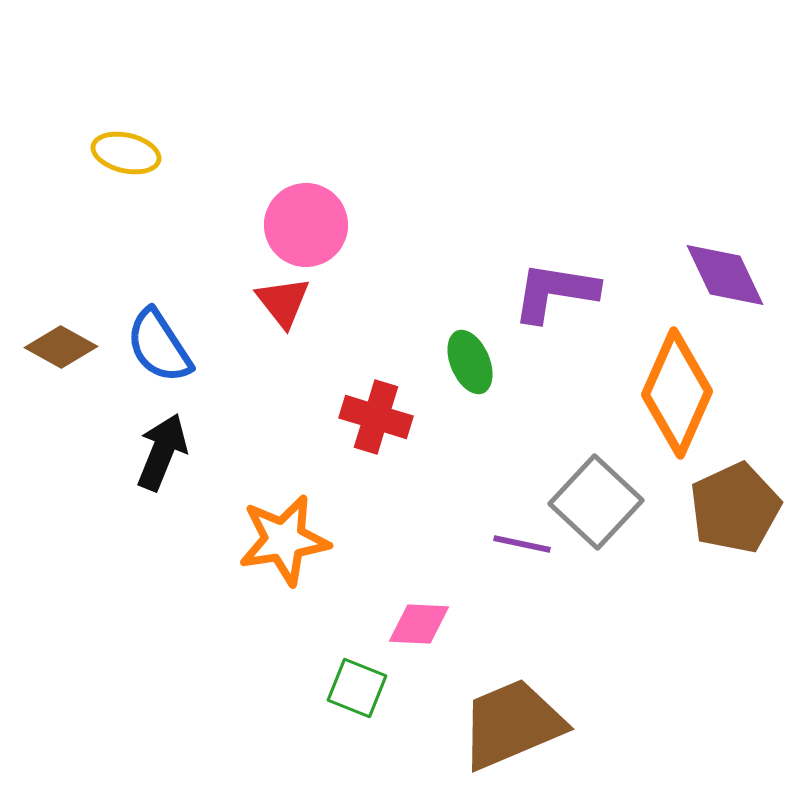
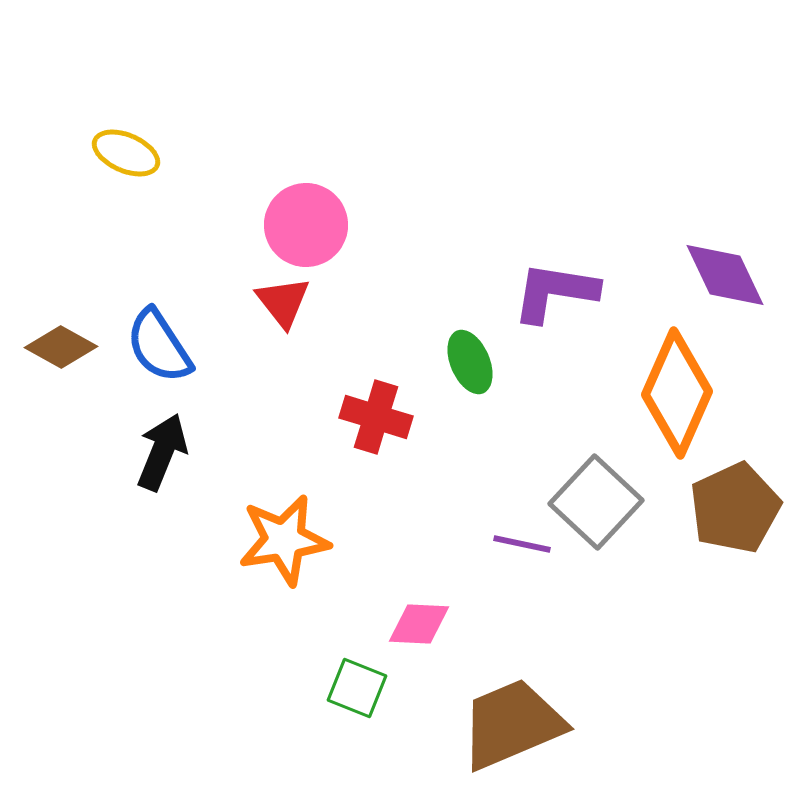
yellow ellipse: rotated 10 degrees clockwise
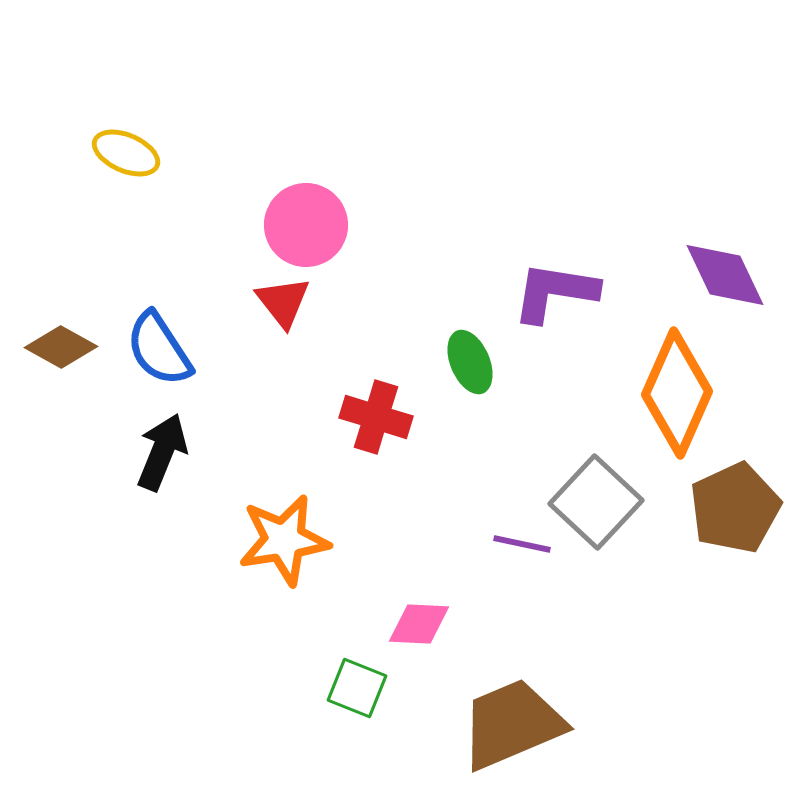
blue semicircle: moved 3 px down
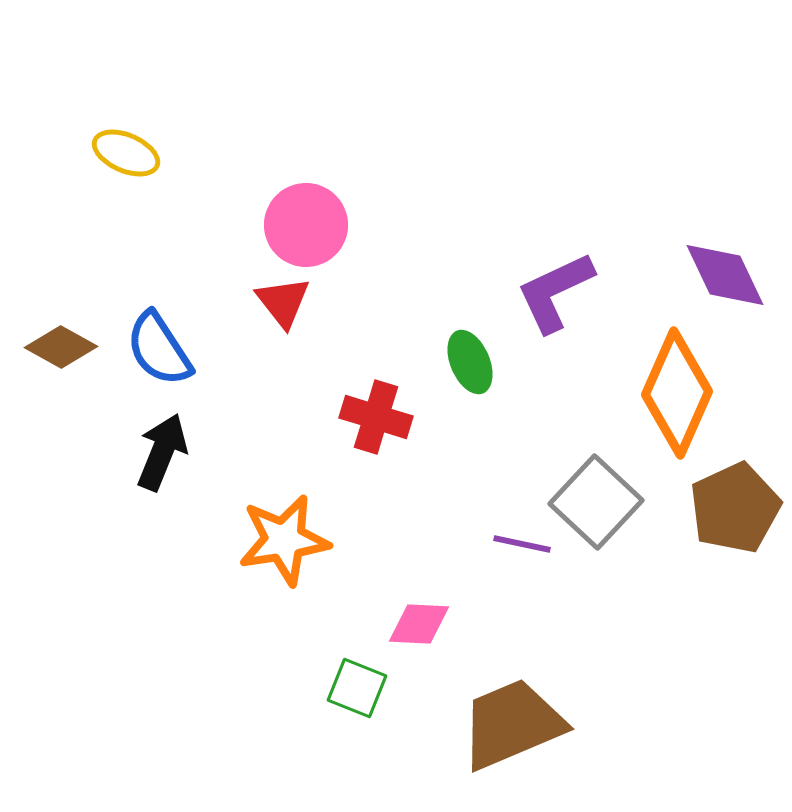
purple L-shape: rotated 34 degrees counterclockwise
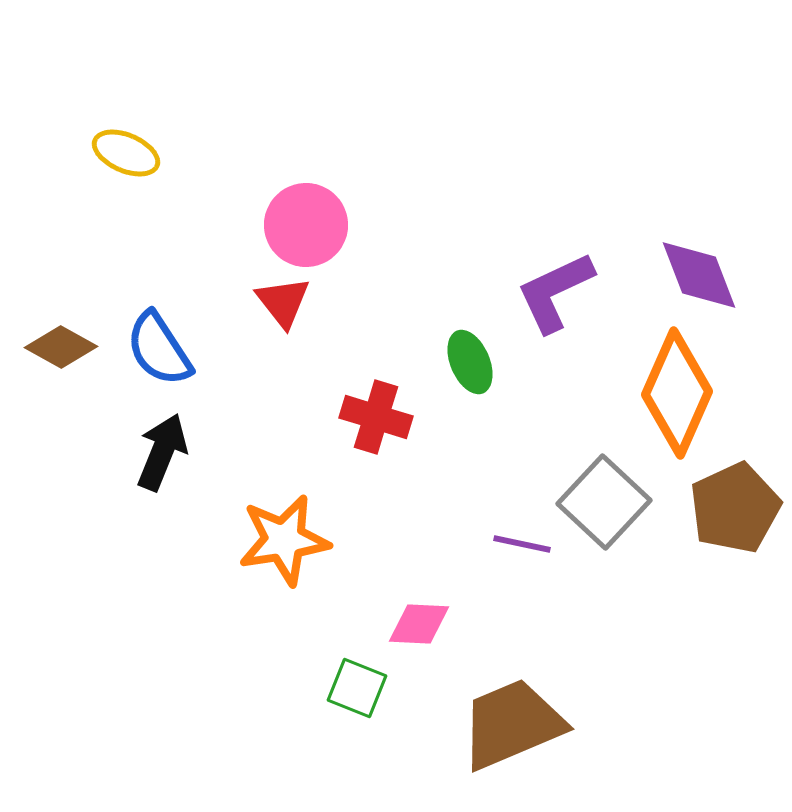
purple diamond: moved 26 px left; rotated 4 degrees clockwise
gray square: moved 8 px right
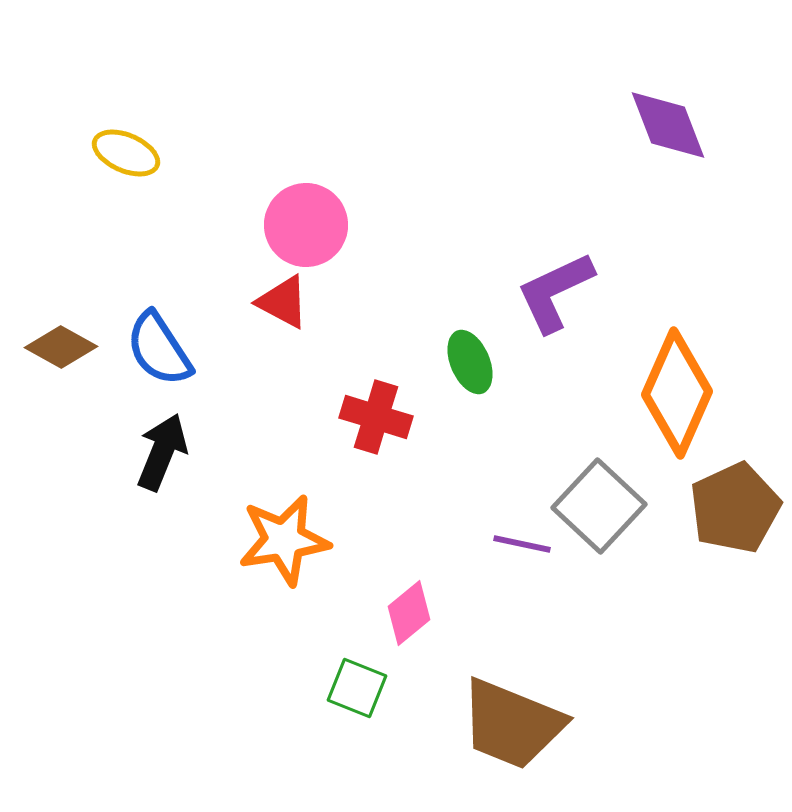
purple diamond: moved 31 px left, 150 px up
red triangle: rotated 24 degrees counterclockwise
gray square: moved 5 px left, 4 px down
pink diamond: moved 10 px left, 11 px up; rotated 42 degrees counterclockwise
brown trapezoid: rotated 135 degrees counterclockwise
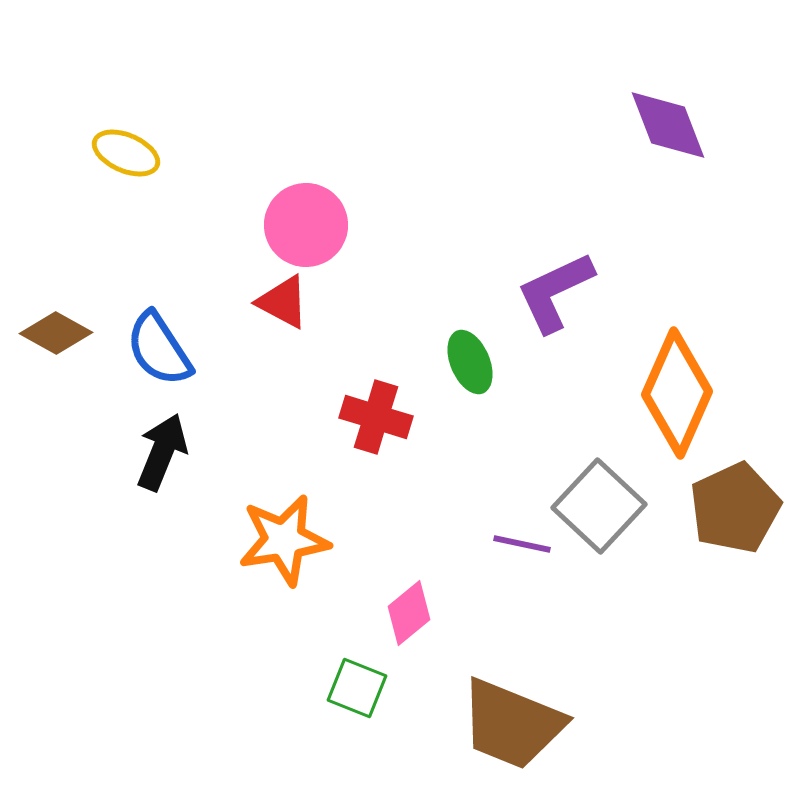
brown diamond: moved 5 px left, 14 px up
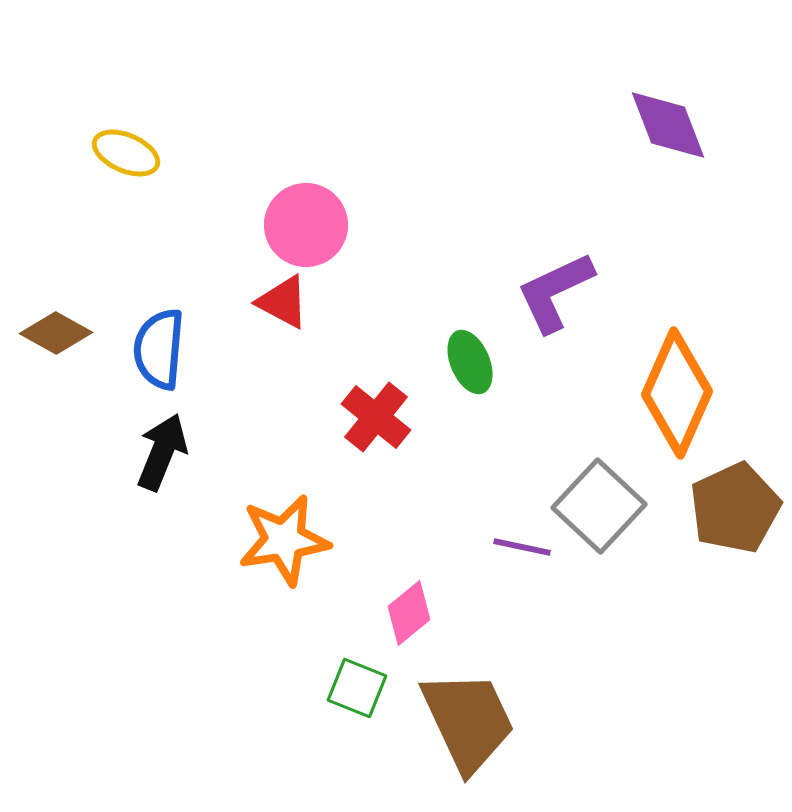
blue semicircle: rotated 38 degrees clockwise
red cross: rotated 22 degrees clockwise
purple line: moved 3 px down
brown trapezoid: moved 44 px left, 3 px up; rotated 137 degrees counterclockwise
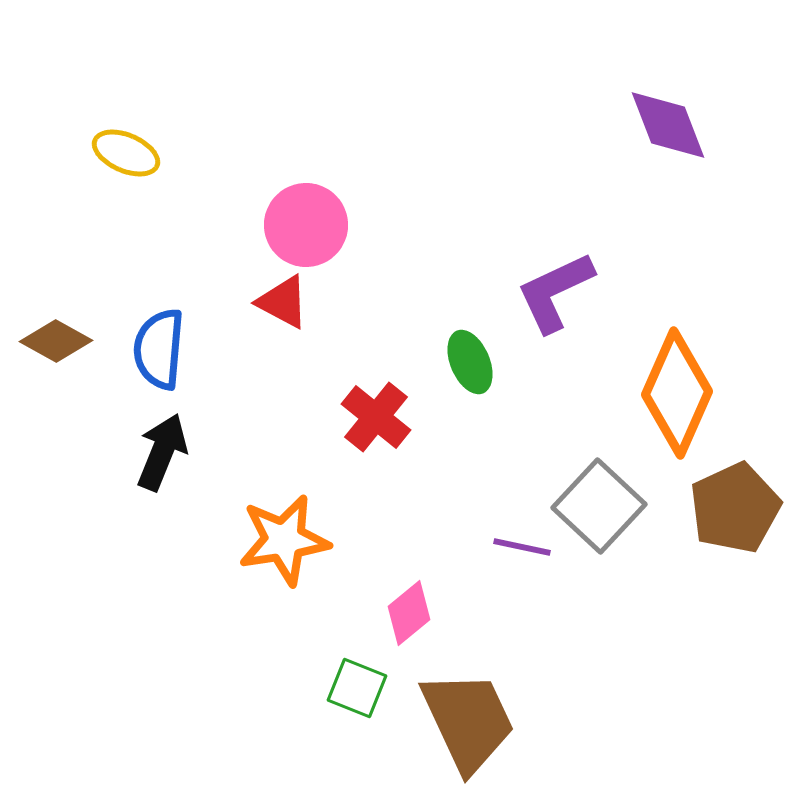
brown diamond: moved 8 px down
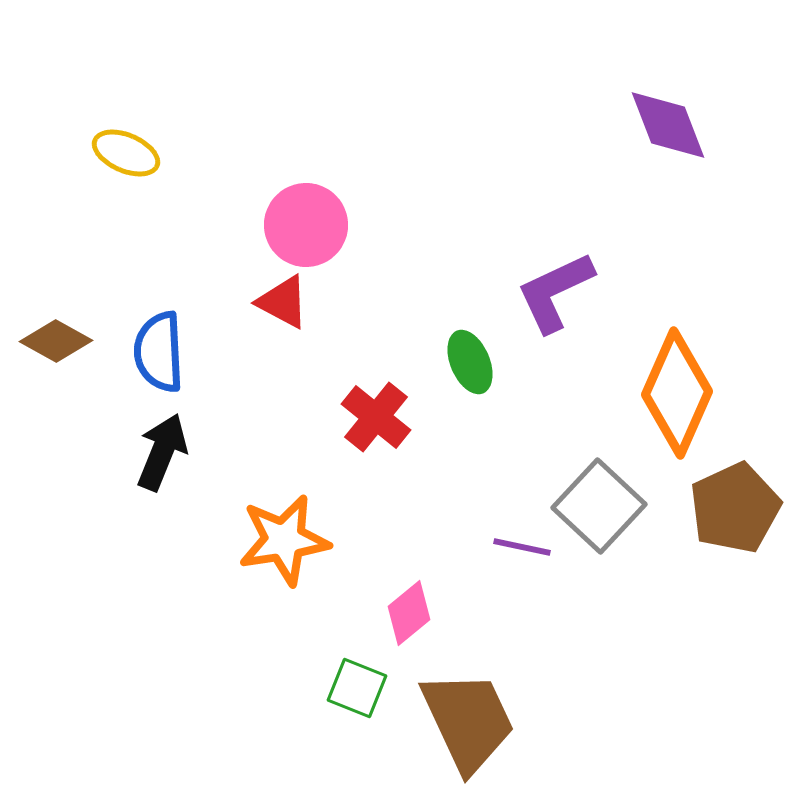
blue semicircle: moved 3 px down; rotated 8 degrees counterclockwise
